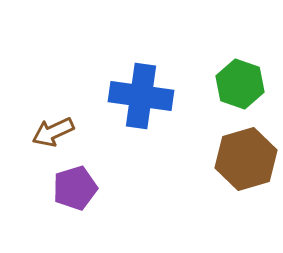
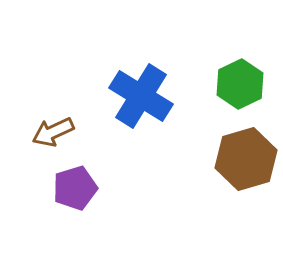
green hexagon: rotated 15 degrees clockwise
blue cross: rotated 24 degrees clockwise
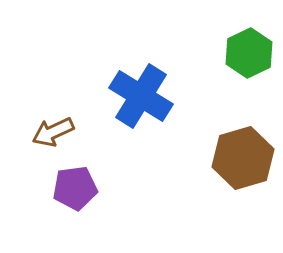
green hexagon: moved 9 px right, 31 px up
brown hexagon: moved 3 px left, 1 px up
purple pentagon: rotated 9 degrees clockwise
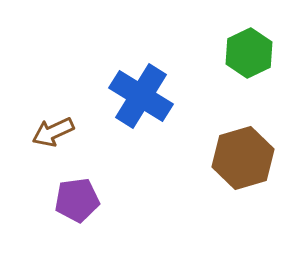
purple pentagon: moved 2 px right, 12 px down
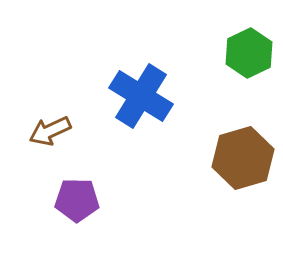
brown arrow: moved 3 px left, 1 px up
purple pentagon: rotated 9 degrees clockwise
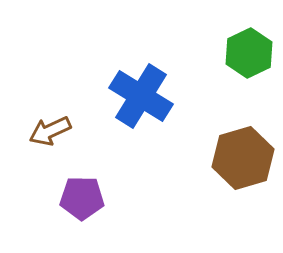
purple pentagon: moved 5 px right, 2 px up
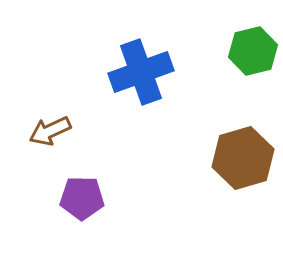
green hexagon: moved 4 px right, 2 px up; rotated 12 degrees clockwise
blue cross: moved 24 px up; rotated 38 degrees clockwise
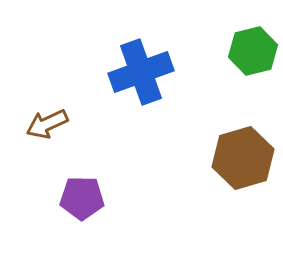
brown arrow: moved 3 px left, 7 px up
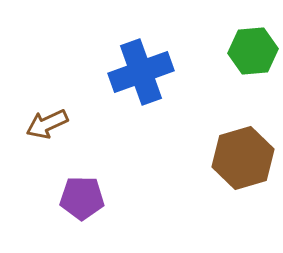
green hexagon: rotated 9 degrees clockwise
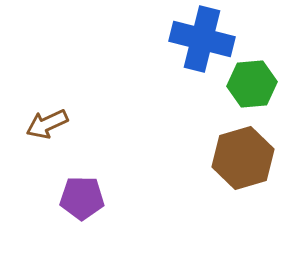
green hexagon: moved 1 px left, 33 px down
blue cross: moved 61 px right, 33 px up; rotated 34 degrees clockwise
